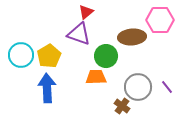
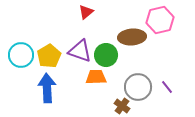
pink hexagon: rotated 12 degrees counterclockwise
purple triangle: moved 1 px right, 17 px down
green circle: moved 1 px up
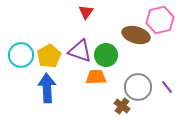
red triangle: rotated 14 degrees counterclockwise
brown ellipse: moved 4 px right, 2 px up; rotated 20 degrees clockwise
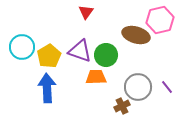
cyan circle: moved 1 px right, 8 px up
brown cross: rotated 28 degrees clockwise
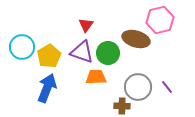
red triangle: moved 13 px down
brown ellipse: moved 4 px down
purple triangle: moved 2 px right, 1 px down
green circle: moved 2 px right, 2 px up
blue arrow: rotated 24 degrees clockwise
brown cross: rotated 28 degrees clockwise
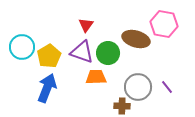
pink hexagon: moved 4 px right, 4 px down; rotated 24 degrees clockwise
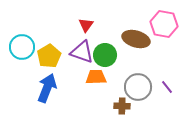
green circle: moved 3 px left, 2 px down
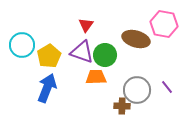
cyan circle: moved 2 px up
gray circle: moved 1 px left, 3 px down
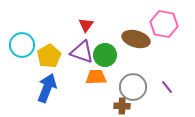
gray circle: moved 4 px left, 3 px up
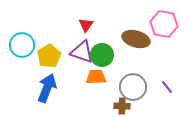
green circle: moved 3 px left
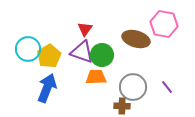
red triangle: moved 1 px left, 4 px down
cyan circle: moved 6 px right, 4 px down
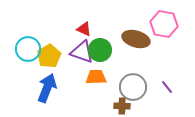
red triangle: moved 1 px left; rotated 42 degrees counterclockwise
green circle: moved 2 px left, 5 px up
